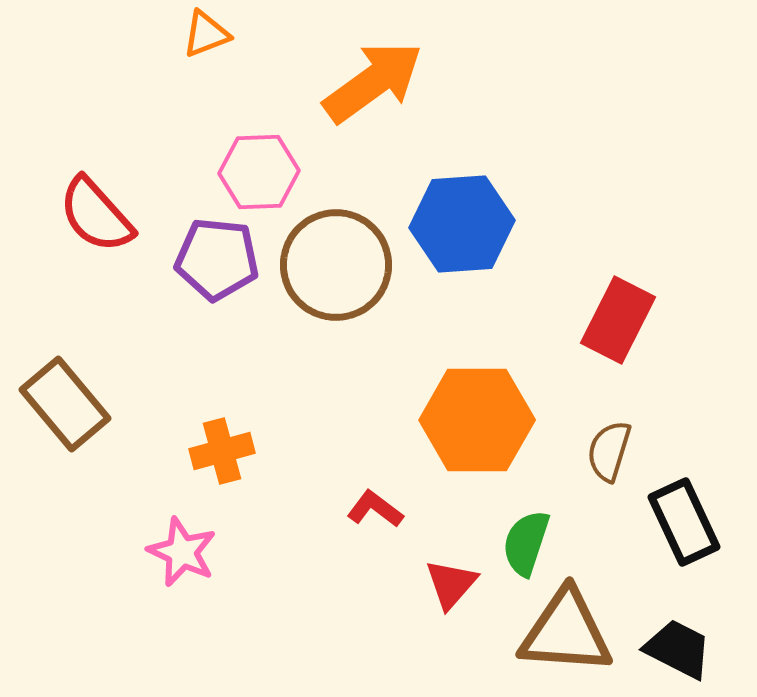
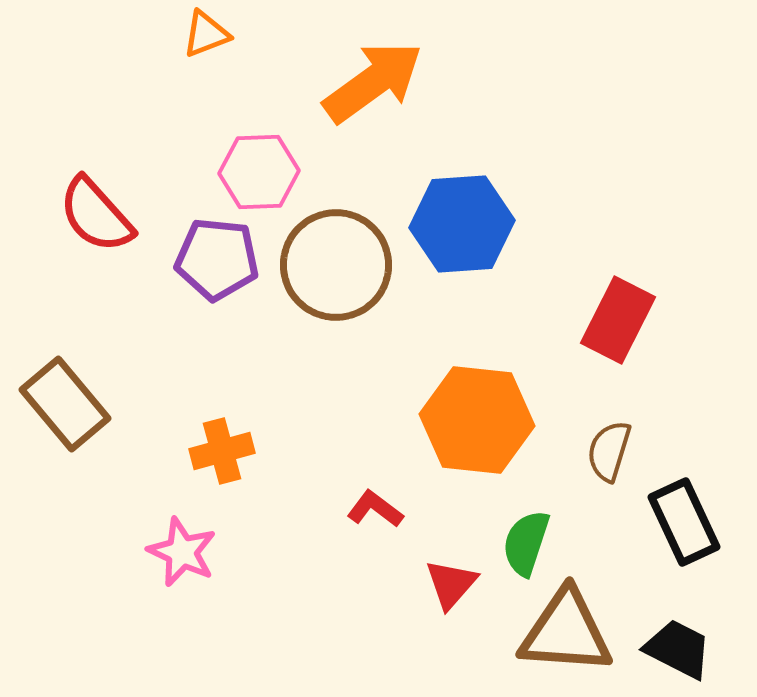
orange hexagon: rotated 6 degrees clockwise
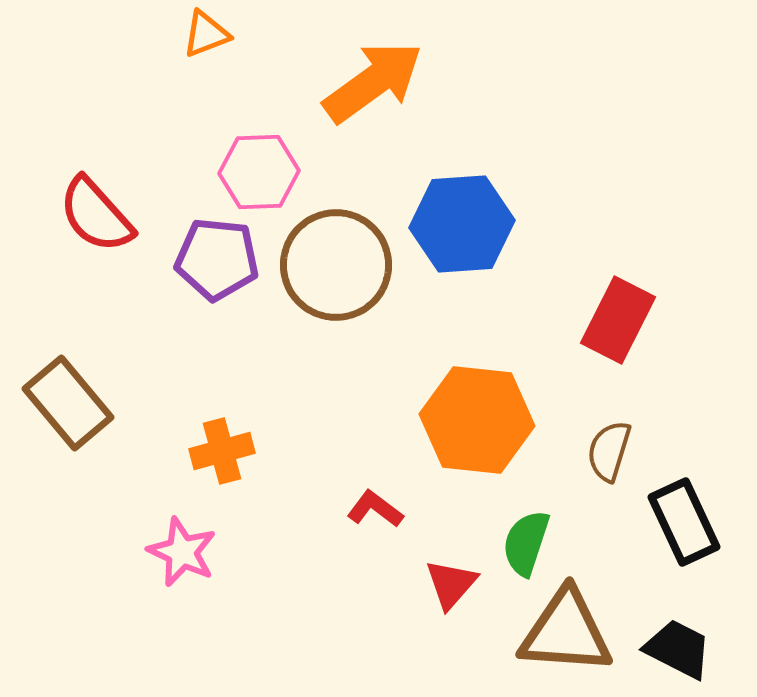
brown rectangle: moved 3 px right, 1 px up
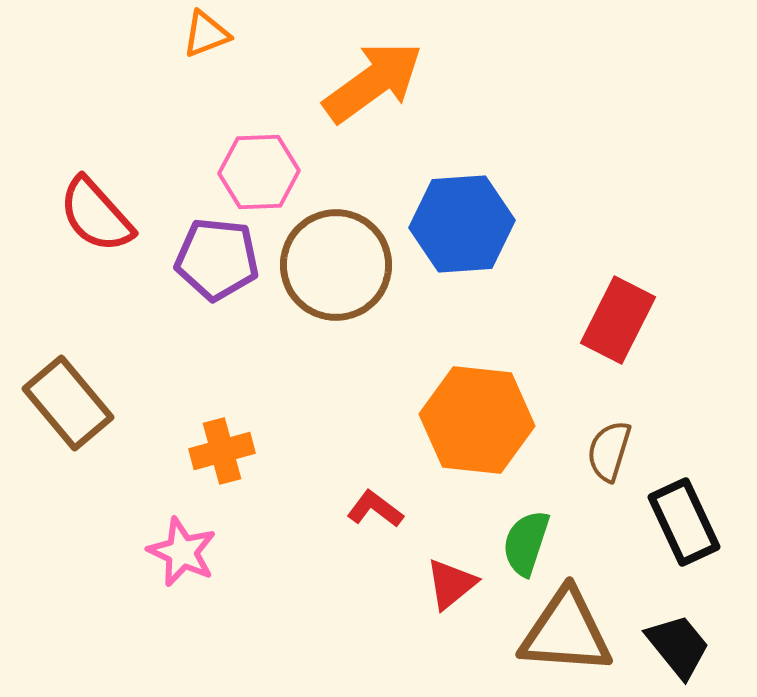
red triangle: rotated 10 degrees clockwise
black trapezoid: moved 3 px up; rotated 24 degrees clockwise
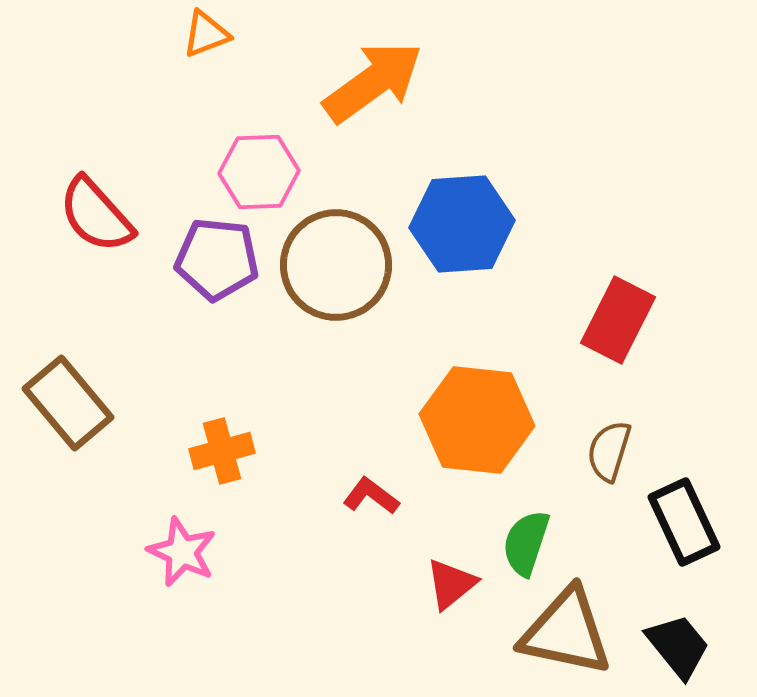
red L-shape: moved 4 px left, 13 px up
brown triangle: rotated 8 degrees clockwise
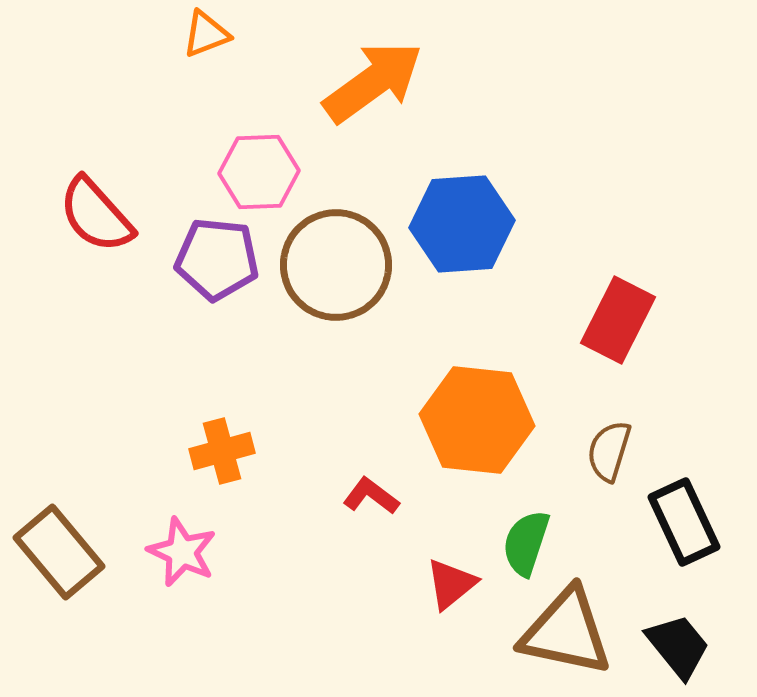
brown rectangle: moved 9 px left, 149 px down
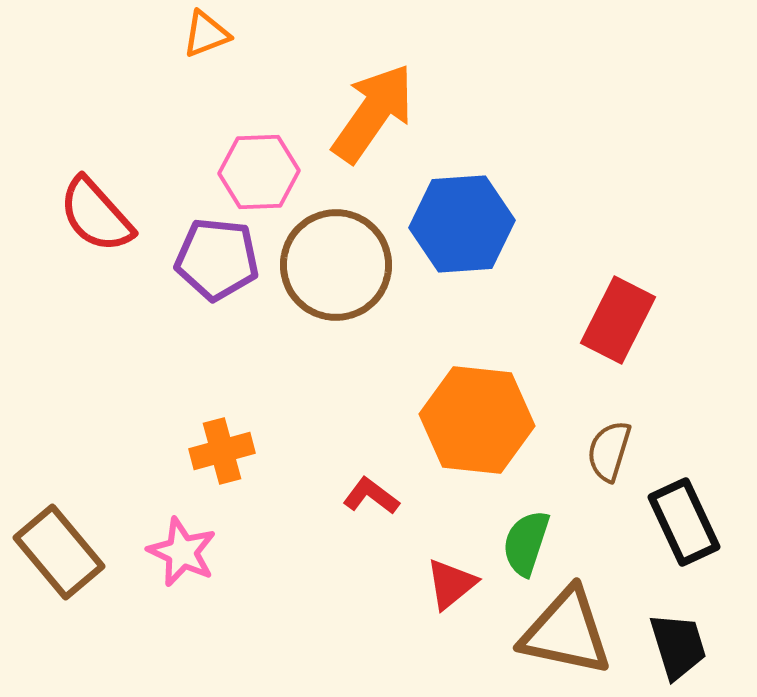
orange arrow: moved 31 px down; rotated 19 degrees counterclockwise
black trapezoid: rotated 22 degrees clockwise
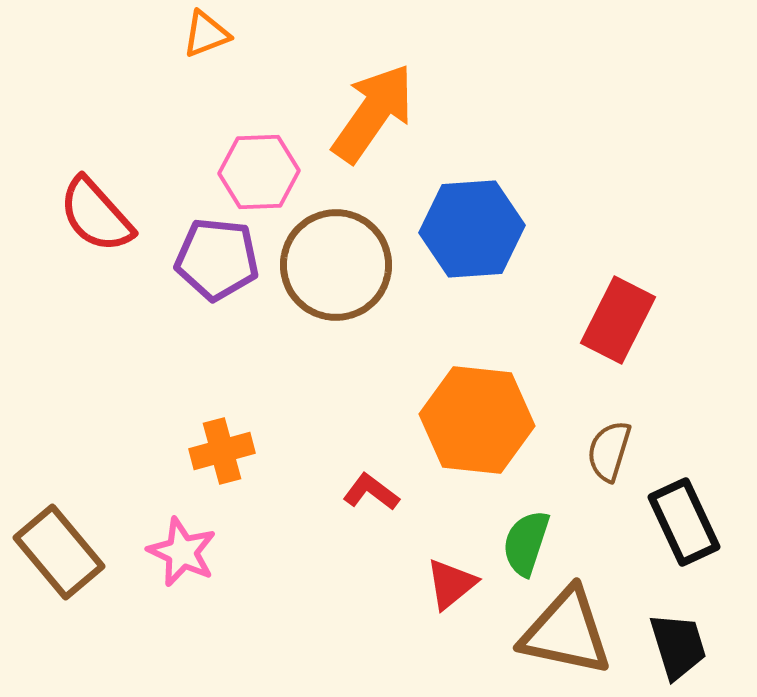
blue hexagon: moved 10 px right, 5 px down
red L-shape: moved 4 px up
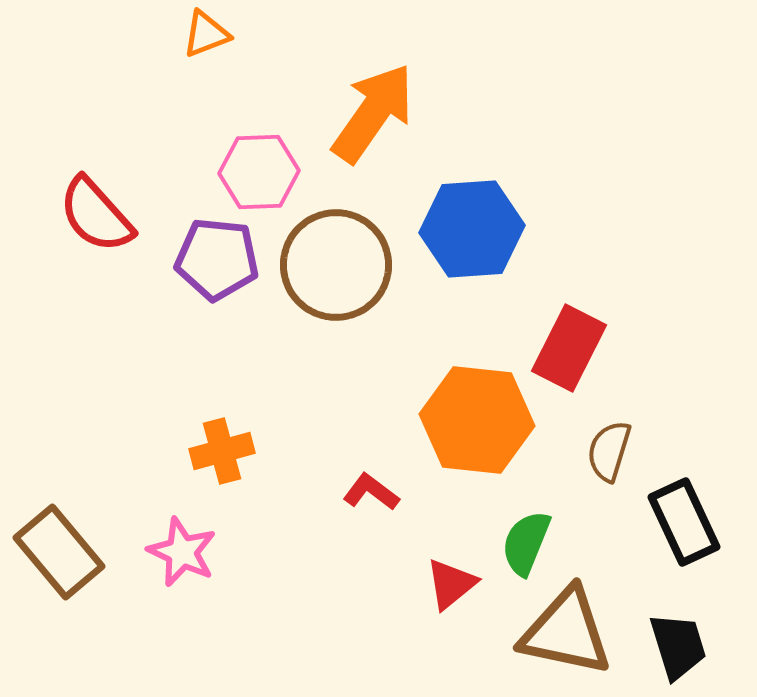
red rectangle: moved 49 px left, 28 px down
green semicircle: rotated 4 degrees clockwise
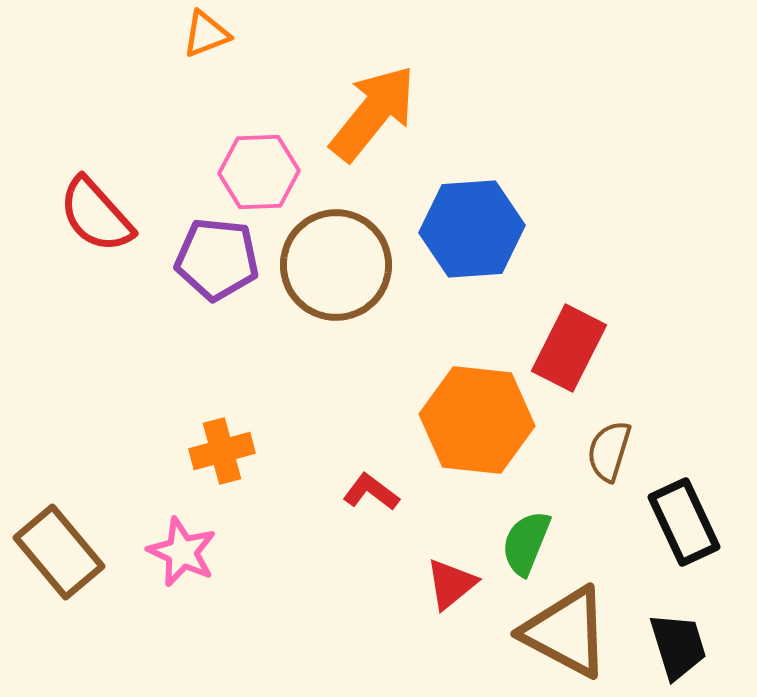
orange arrow: rotated 4 degrees clockwise
brown triangle: rotated 16 degrees clockwise
